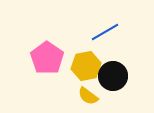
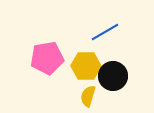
pink pentagon: rotated 28 degrees clockwise
yellow hexagon: rotated 12 degrees clockwise
yellow semicircle: rotated 70 degrees clockwise
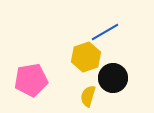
pink pentagon: moved 16 px left, 22 px down
yellow hexagon: moved 9 px up; rotated 20 degrees counterclockwise
black circle: moved 2 px down
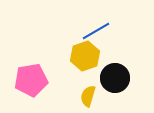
blue line: moved 9 px left, 1 px up
yellow hexagon: moved 1 px left, 1 px up
black circle: moved 2 px right
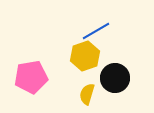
pink pentagon: moved 3 px up
yellow semicircle: moved 1 px left, 2 px up
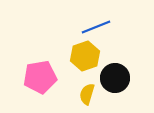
blue line: moved 4 px up; rotated 8 degrees clockwise
pink pentagon: moved 9 px right
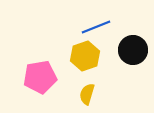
black circle: moved 18 px right, 28 px up
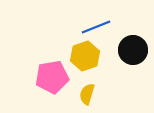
pink pentagon: moved 12 px right
